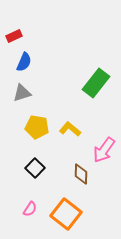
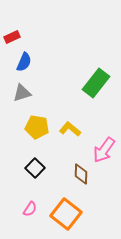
red rectangle: moved 2 px left, 1 px down
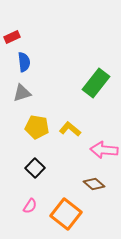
blue semicircle: rotated 30 degrees counterclockwise
pink arrow: rotated 60 degrees clockwise
brown diamond: moved 13 px right, 10 px down; rotated 50 degrees counterclockwise
pink semicircle: moved 3 px up
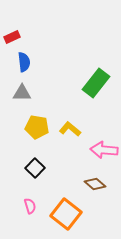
gray triangle: rotated 18 degrees clockwise
brown diamond: moved 1 px right
pink semicircle: rotated 49 degrees counterclockwise
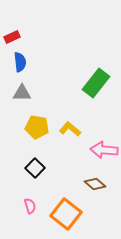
blue semicircle: moved 4 px left
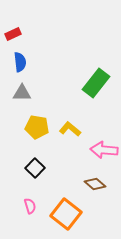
red rectangle: moved 1 px right, 3 px up
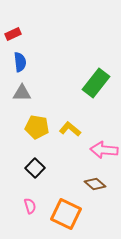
orange square: rotated 12 degrees counterclockwise
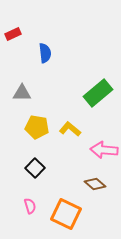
blue semicircle: moved 25 px right, 9 px up
green rectangle: moved 2 px right, 10 px down; rotated 12 degrees clockwise
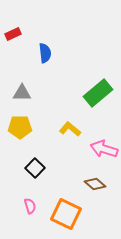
yellow pentagon: moved 17 px left; rotated 10 degrees counterclockwise
pink arrow: moved 1 px up; rotated 12 degrees clockwise
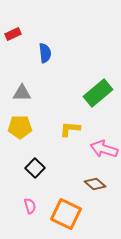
yellow L-shape: rotated 35 degrees counterclockwise
